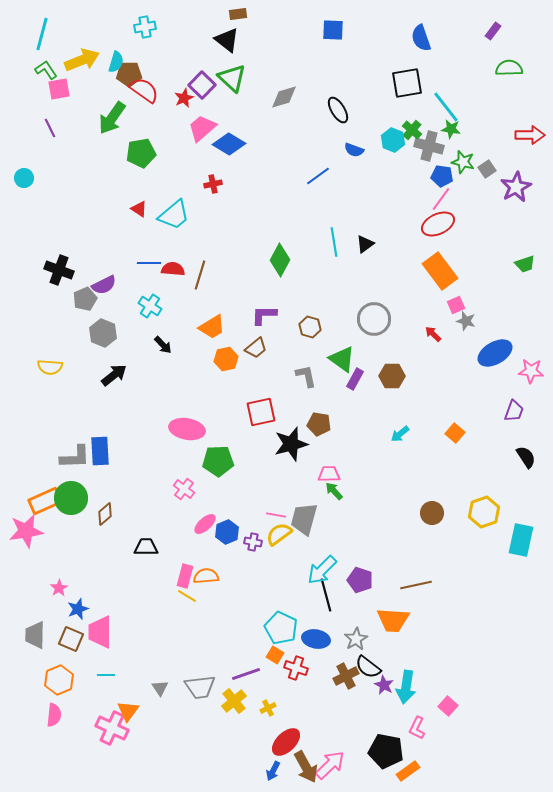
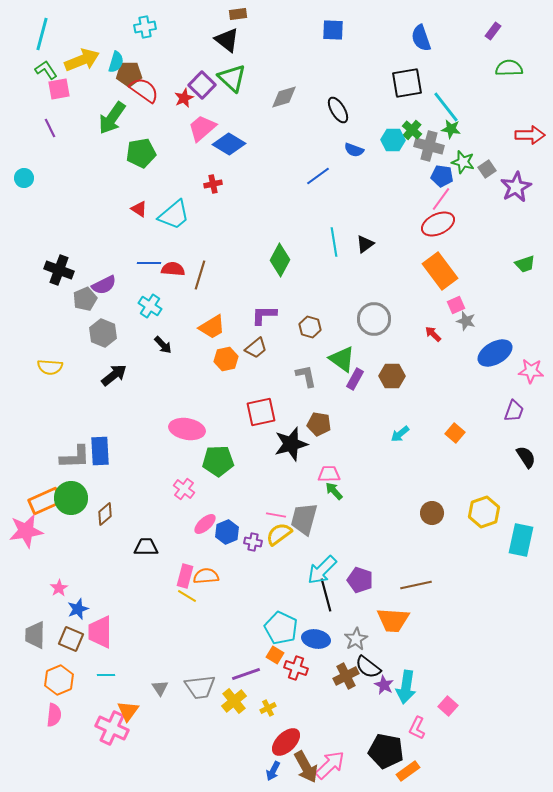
cyan hexagon at (393, 140): rotated 20 degrees counterclockwise
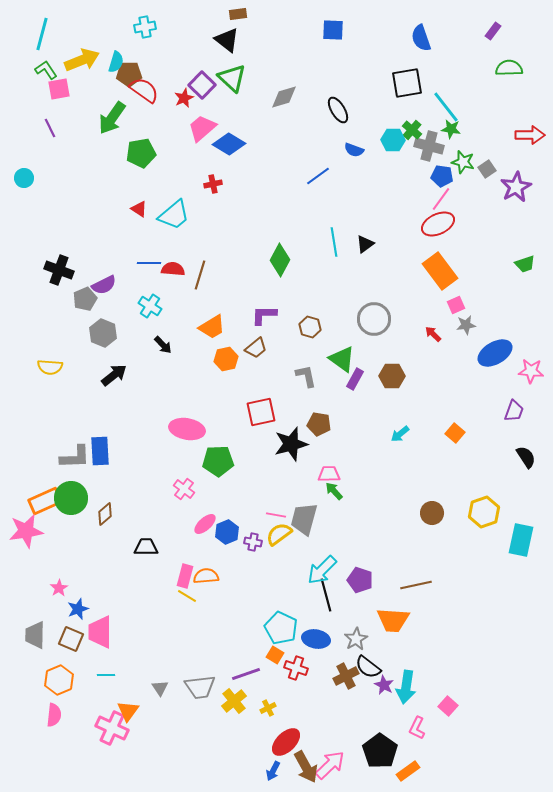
gray star at (466, 321): moved 4 px down; rotated 24 degrees counterclockwise
black pentagon at (386, 751): moved 6 px left; rotated 24 degrees clockwise
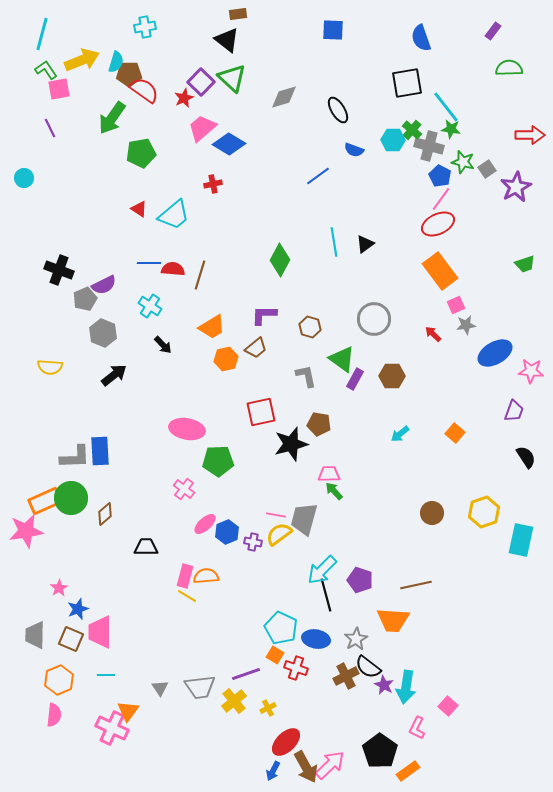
purple square at (202, 85): moved 1 px left, 3 px up
blue pentagon at (442, 176): moved 2 px left; rotated 20 degrees clockwise
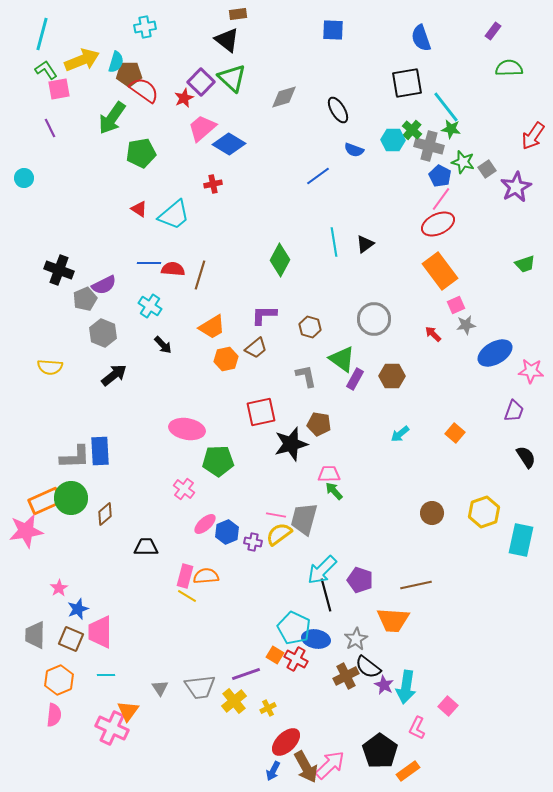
red arrow at (530, 135): moved 3 px right, 1 px down; rotated 124 degrees clockwise
cyan pentagon at (281, 628): moved 13 px right
red cross at (296, 668): moved 9 px up; rotated 10 degrees clockwise
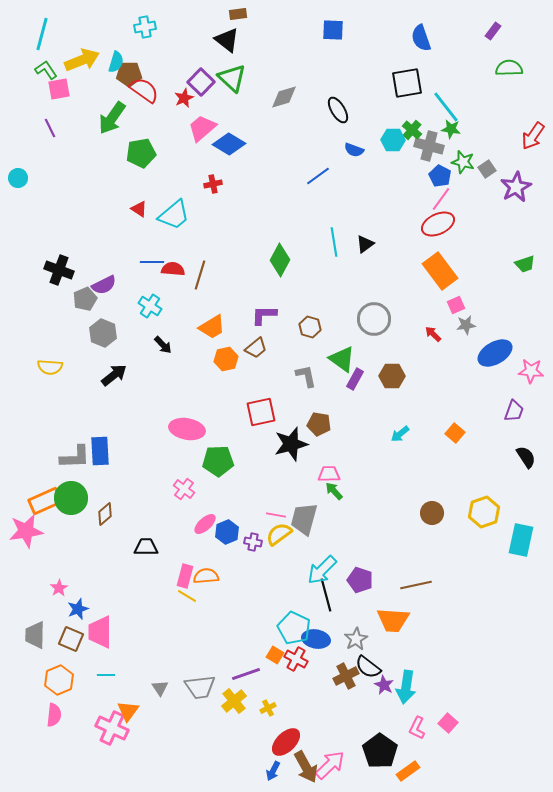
cyan circle at (24, 178): moved 6 px left
blue line at (149, 263): moved 3 px right, 1 px up
pink square at (448, 706): moved 17 px down
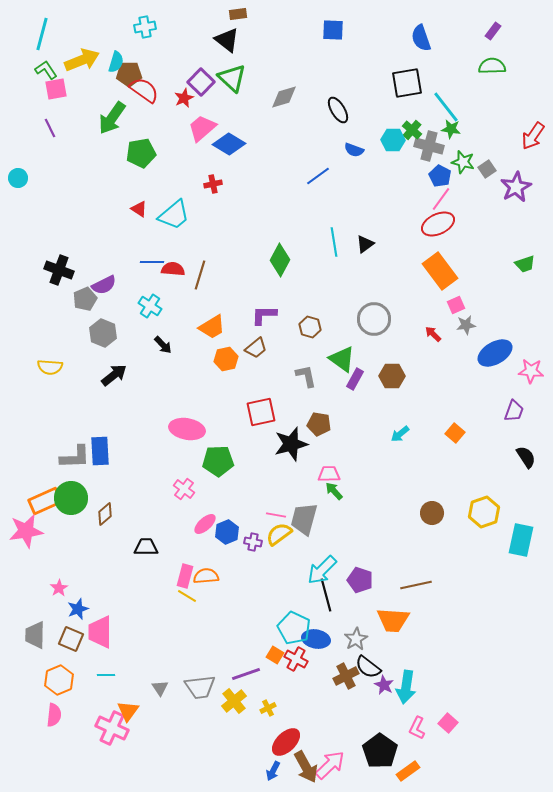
green semicircle at (509, 68): moved 17 px left, 2 px up
pink square at (59, 89): moved 3 px left
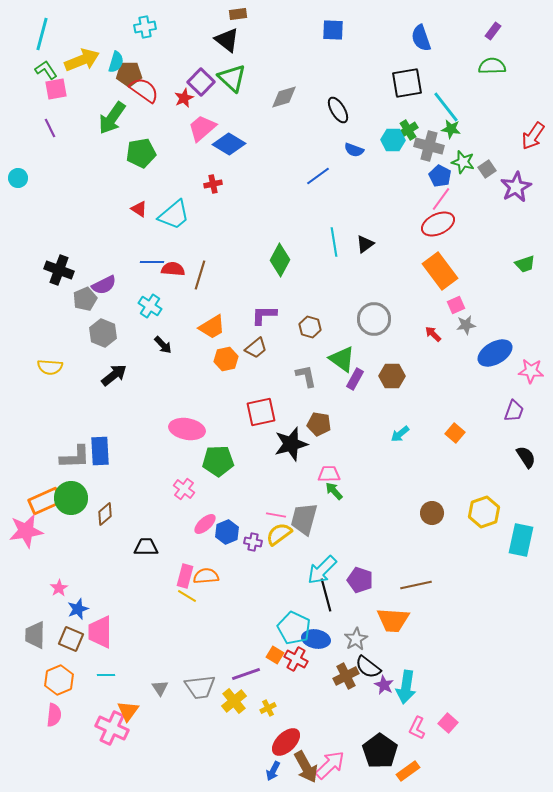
green cross at (412, 130): moved 4 px left; rotated 18 degrees clockwise
